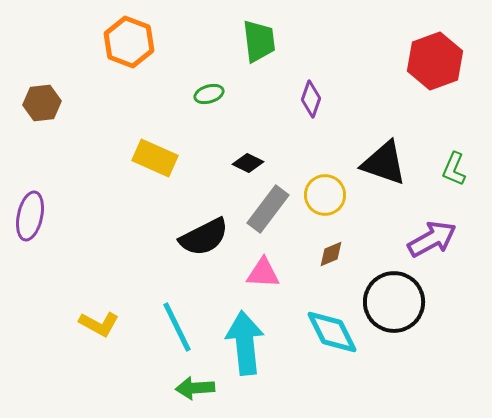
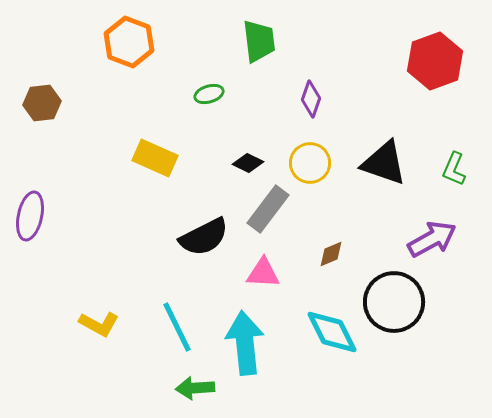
yellow circle: moved 15 px left, 32 px up
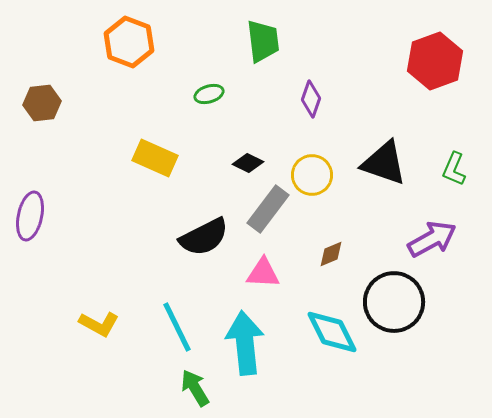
green trapezoid: moved 4 px right
yellow circle: moved 2 px right, 12 px down
green arrow: rotated 63 degrees clockwise
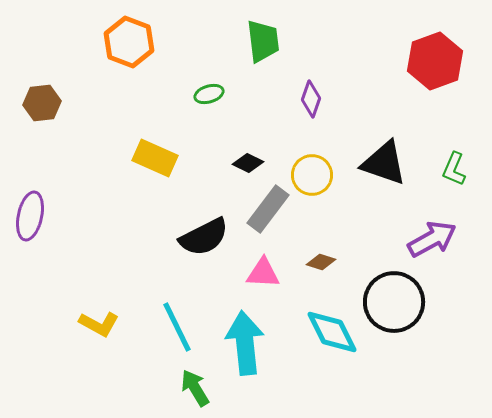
brown diamond: moved 10 px left, 8 px down; rotated 40 degrees clockwise
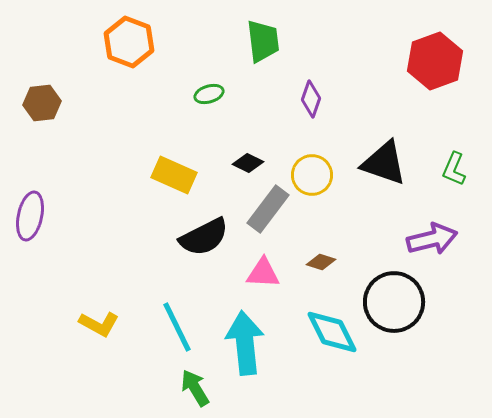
yellow rectangle: moved 19 px right, 17 px down
purple arrow: rotated 15 degrees clockwise
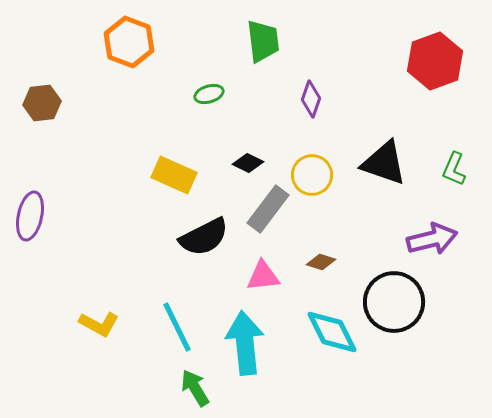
pink triangle: moved 3 px down; rotated 9 degrees counterclockwise
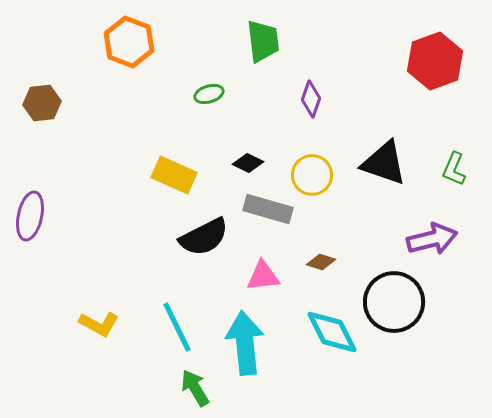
gray rectangle: rotated 69 degrees clockwise
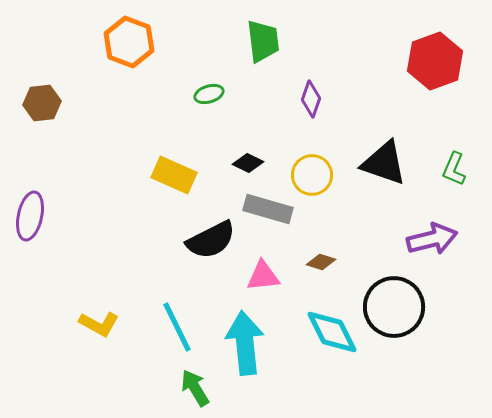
black semicircle: moved 7 px right, 3 px down
black circle: moved 5 px down
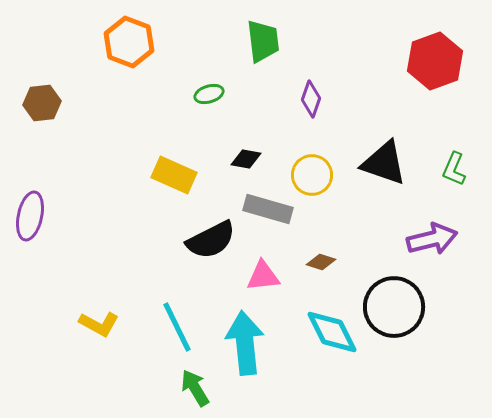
black diamond: moved 2 px left, 4 px up; rotated 16 degrees counterclockwise
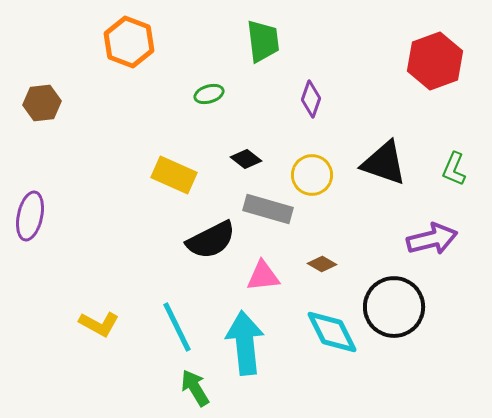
black diamond: rotated 28 degrees clockwise
brown diamond: moved 1 px right, 2 px down; rotated 12 degrees clockwise
